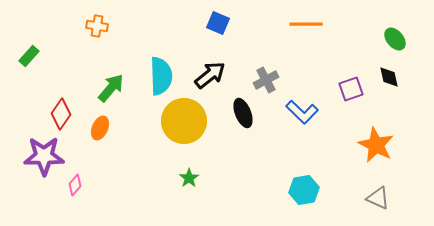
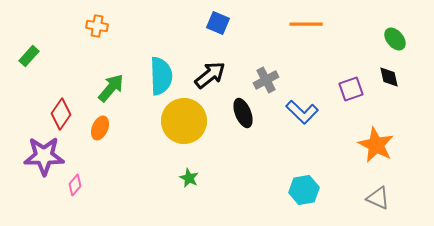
green star: rotated 12 degrees counterclockwise
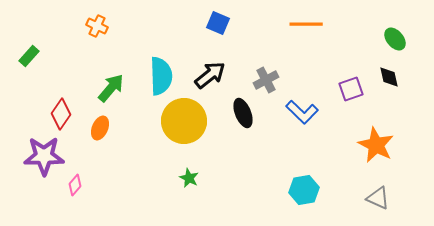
orange cross: rotated 15 degrees clockwise
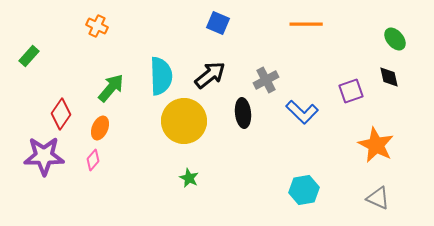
purple square: moved 2 px down
black ellipse: rotated 16 degrees clockwise
pink diamond: moved 18 px right, 25 px up
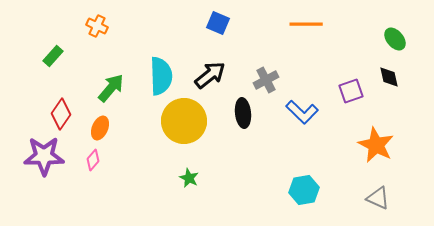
green rectangle: moved 24 px right
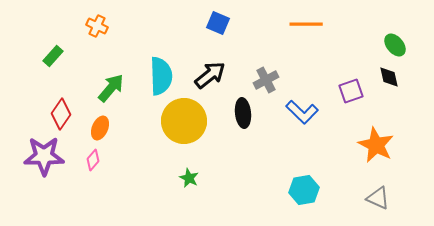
green ellipse: moved 6 px down
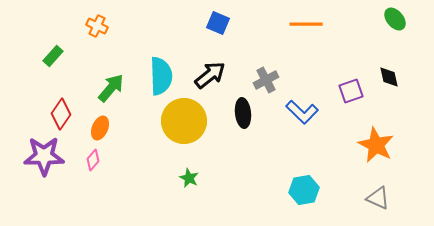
green ellipse: moved 26 px up
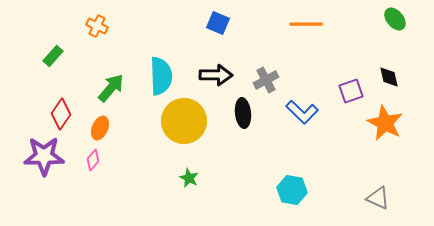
black arrow: moved 6 px right; rotated 40 degrees clockwise
orange star: moved 9 px right, 22 px up
cyan hexagon: moved 12 px left; rotated 20 degrees clockwise
